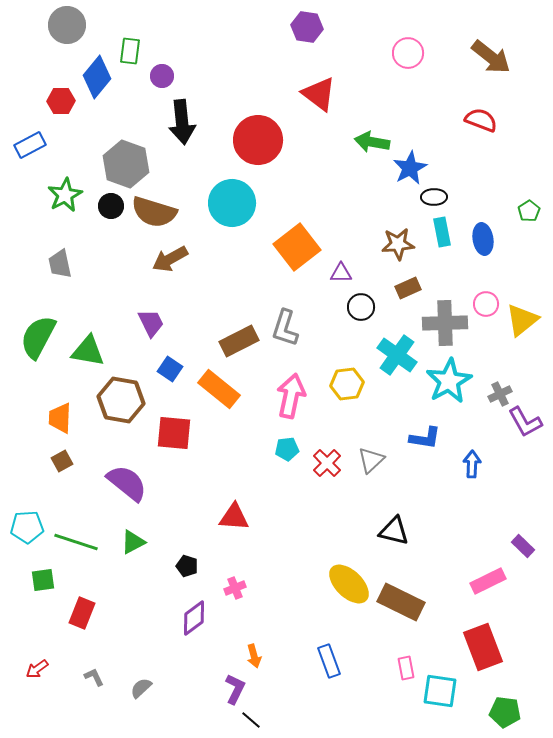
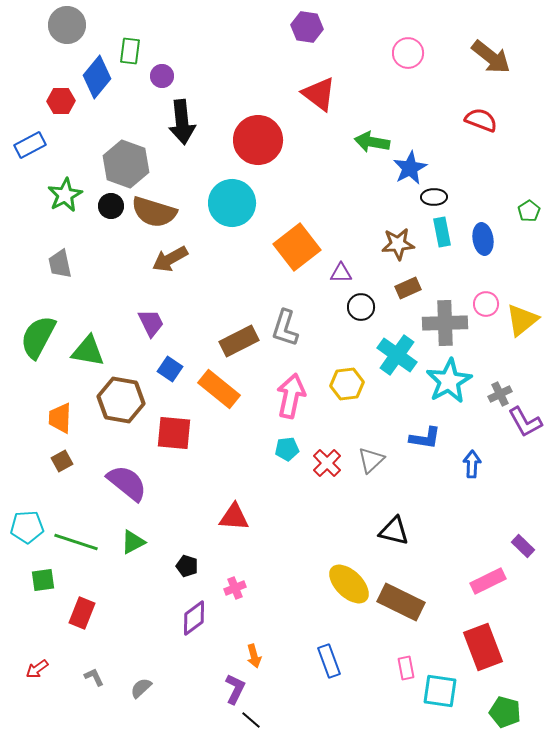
green pentagon at (505, 712): rotated 8 degrees clockwise
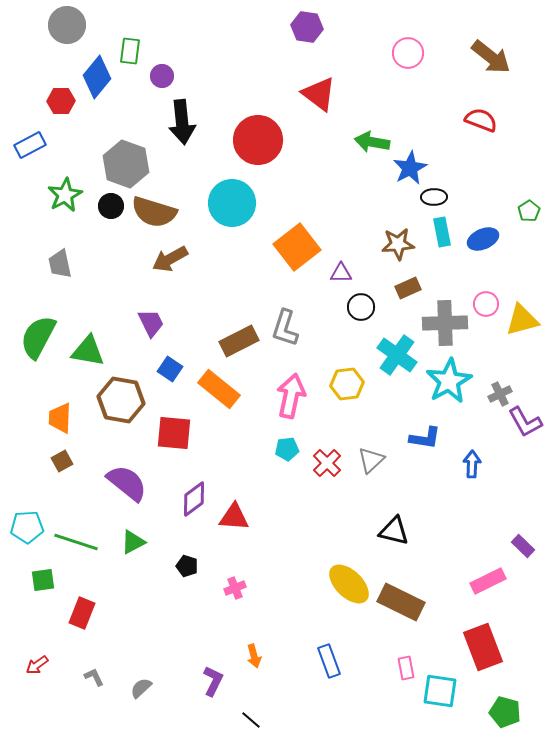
blue ellipse at (483, 239): rotated 76 degrees clockwise
yellow triangle at (522, 320): rotated 24 degrees clockwise
purple diamond at (194, 618): moved 119 px up
red arrow at (37, 669): moved 4 px up
purple L-shape at (235, 689): moved 22 px left, 8 px up
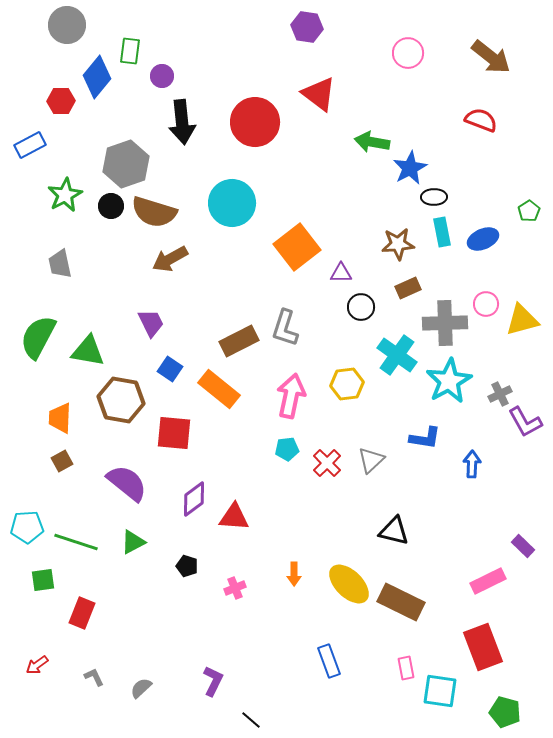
red circle at (258, 140): moved 3 px left, 18 px up
gray hexagon at (126, 164): rotated 21 degrees clockwise
orange arrow at (254, 656): moved 40 px right, 82 px up; rotated 15 degrees clockwise
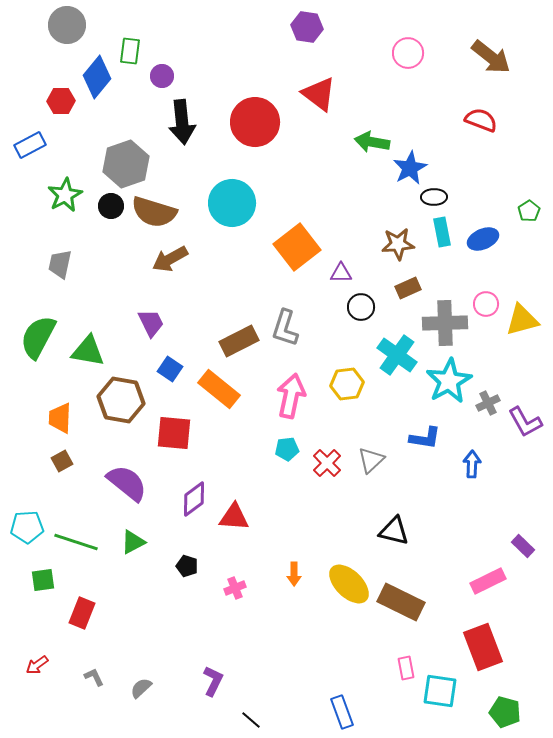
gray trapezoid at (60, 264): rotated 24 degrees clockwise
gray cross at (500, 394): moved 12 px left, 9 px down
blue rectangle at (329, 661): moved 13 px right, 51 px down
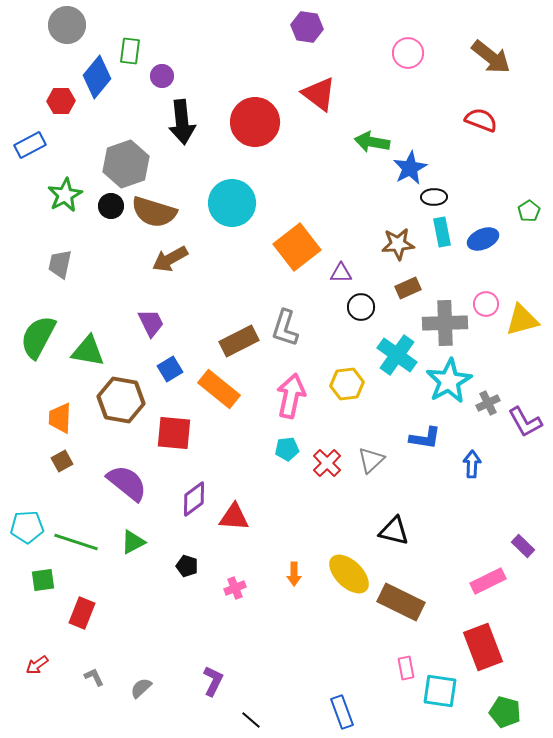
blue square at (170, 369): rotated 25 degrees clockwise
yellow ellipse at (349, 584): moved 10 px up
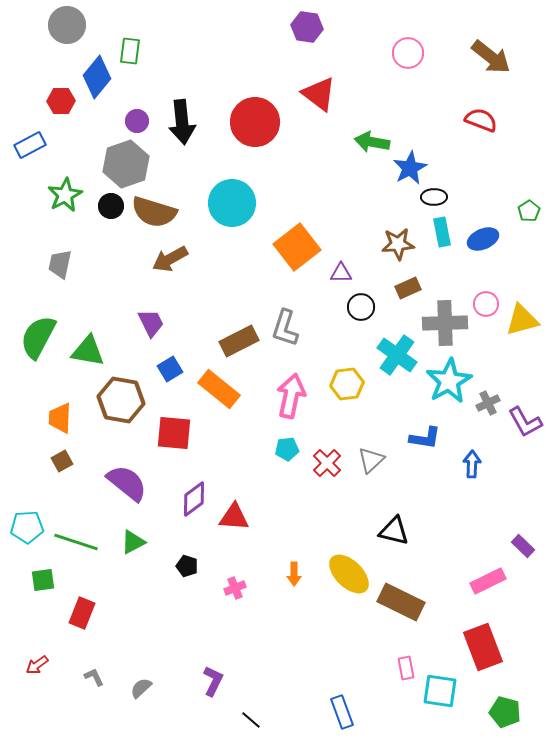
purple circle at (162, 76): moved 25 px left, 45 px down
